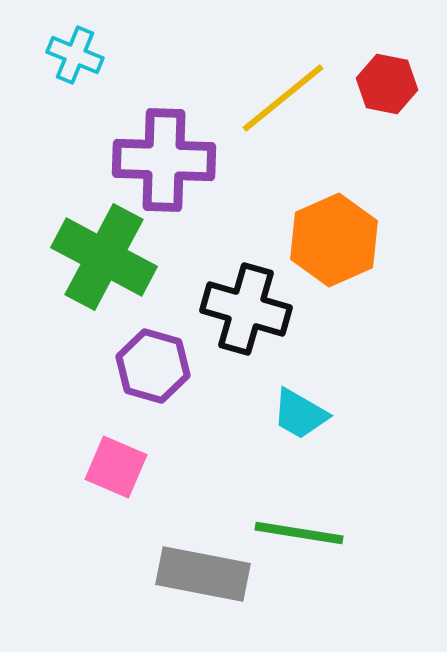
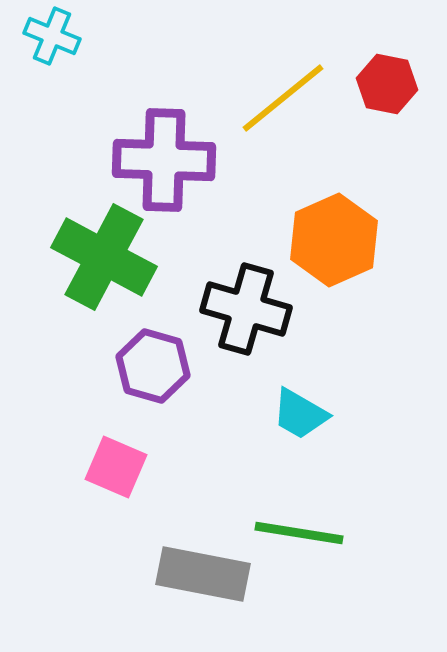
cyan cross: moved 23 px left, 19 px up
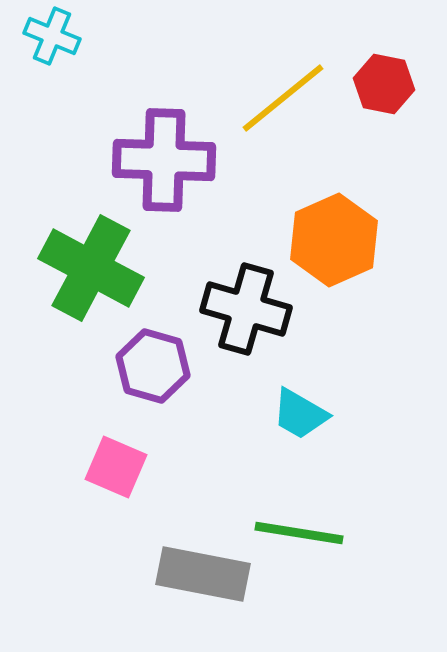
red hexagon: moved 3 px left
green cross: moved 13 px left, 11 px down
